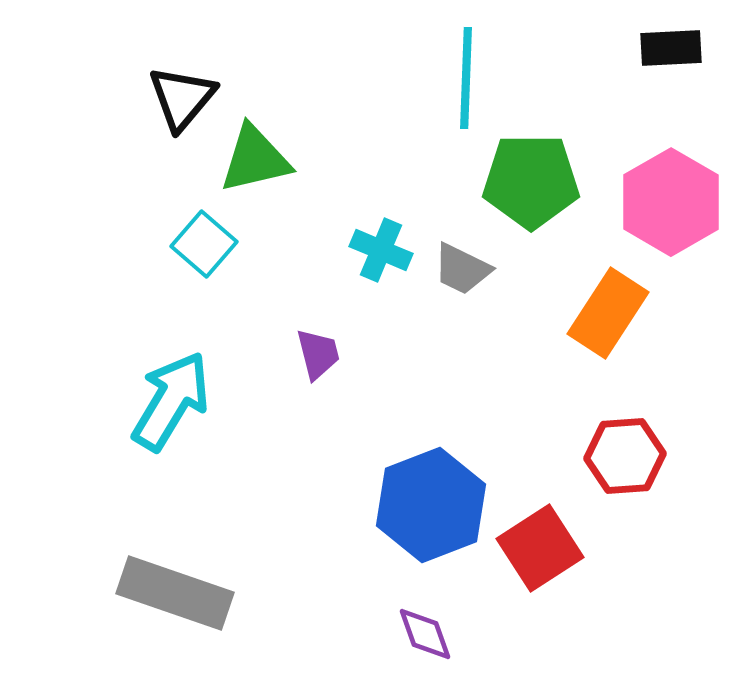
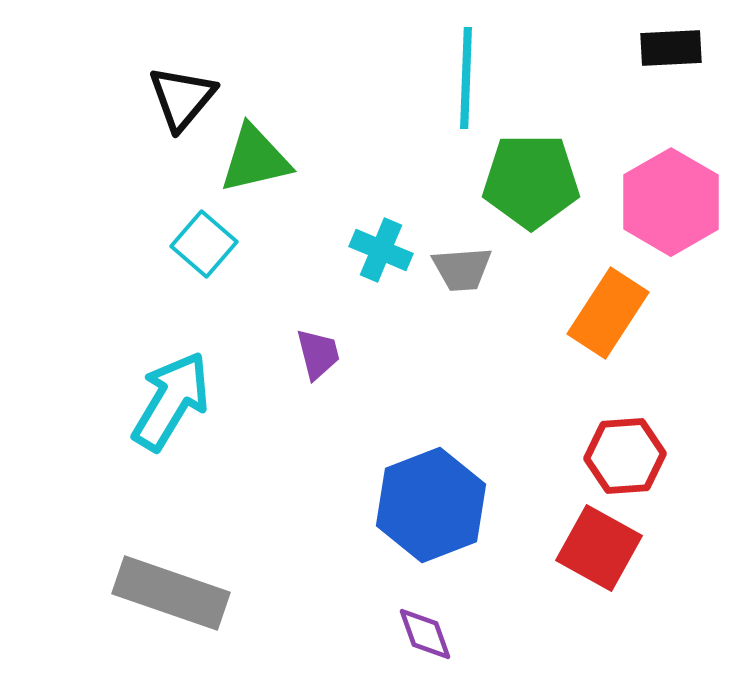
gray trapezoid: rotated 30 degrees counterclockwise
red square: moved 59 px right; rotated 28 degrees counterclockwise
gray rectangle: moved 4 px left
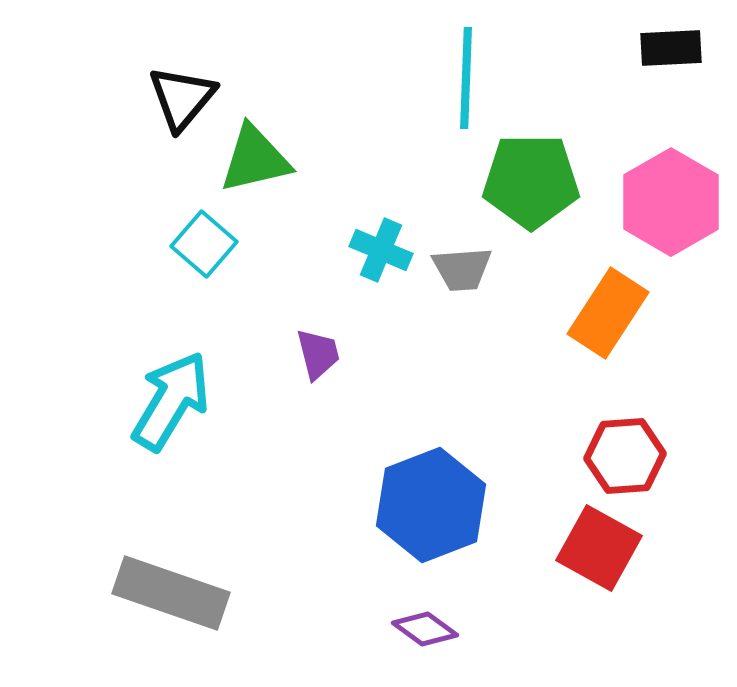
purple diamond: moved 5 px up; rotated 34 degrees counterclockwise
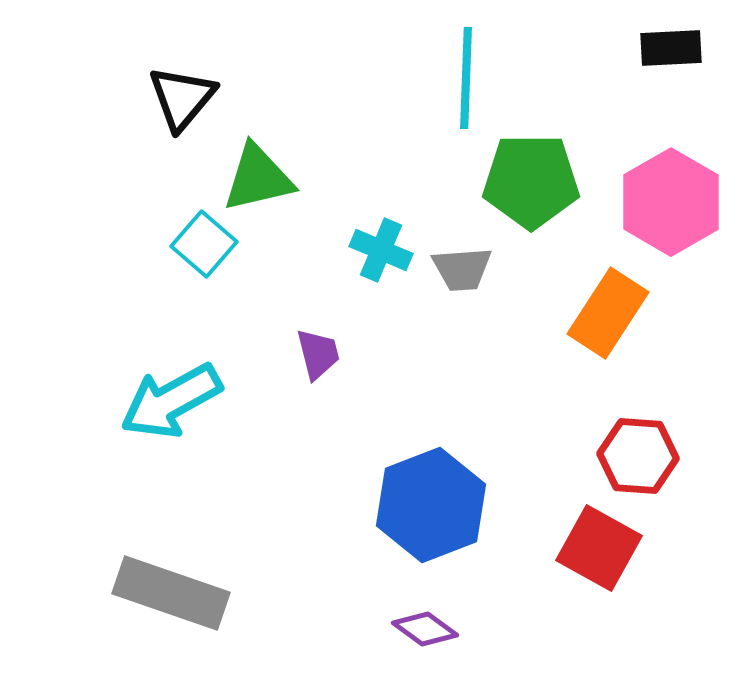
green triangle: moved 3 px right, 19 px down
cyan arrow: rotated 150 degrees counterclockwise
red hexagon: moved 13 px right; rotated 8 degrees clockwise
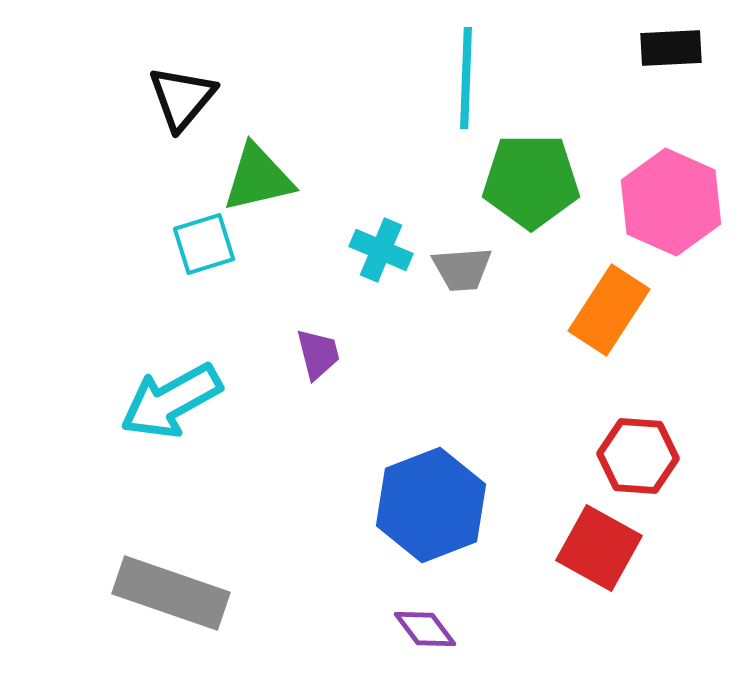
pink hexagon: rotated 6 degrees counterclockwise
cyan square: rotated 32 degrees clockwise
orange rectangle: moved 1 px right, 3 px up
purple diamond: rotated 16 degrees clockwise
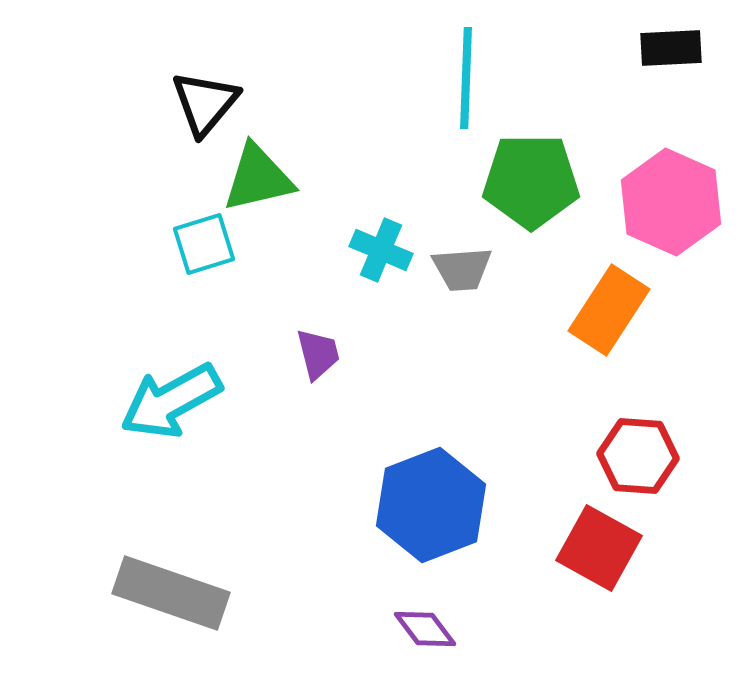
black triangle: moved 23 px right, 5 px down
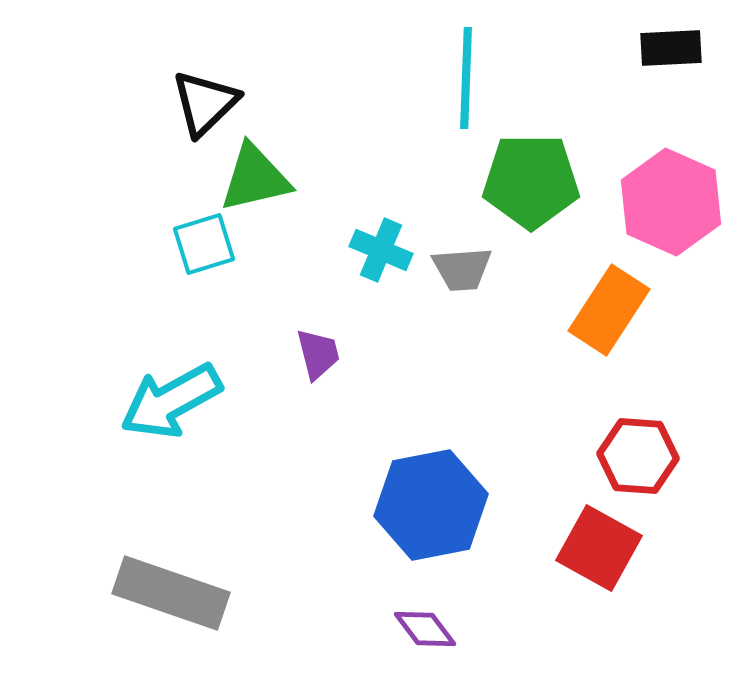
black triangle: rotated 6 degrees clockwise
green triangle: moved 3 px left
blue hexagon: rotated 10 degrees clockwise
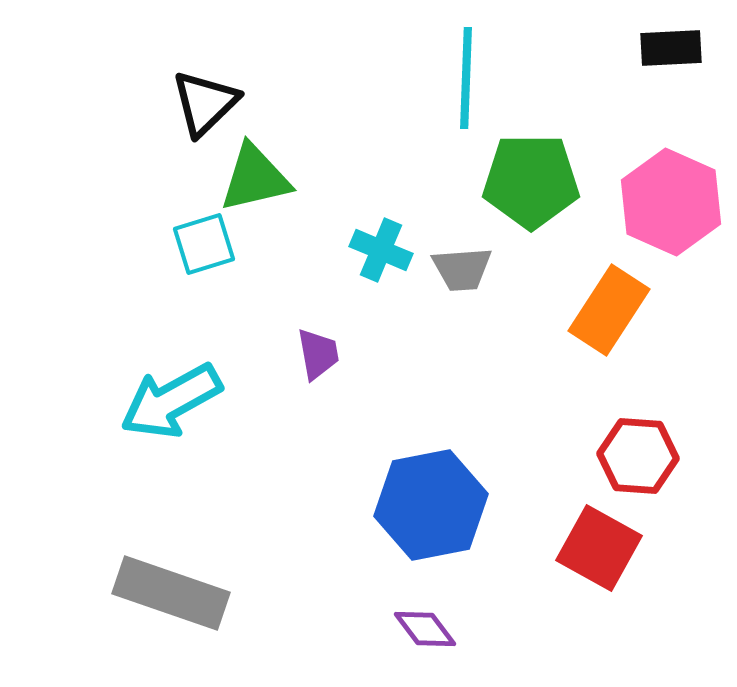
purple trapezoid: rotated 4 degrees clockwise
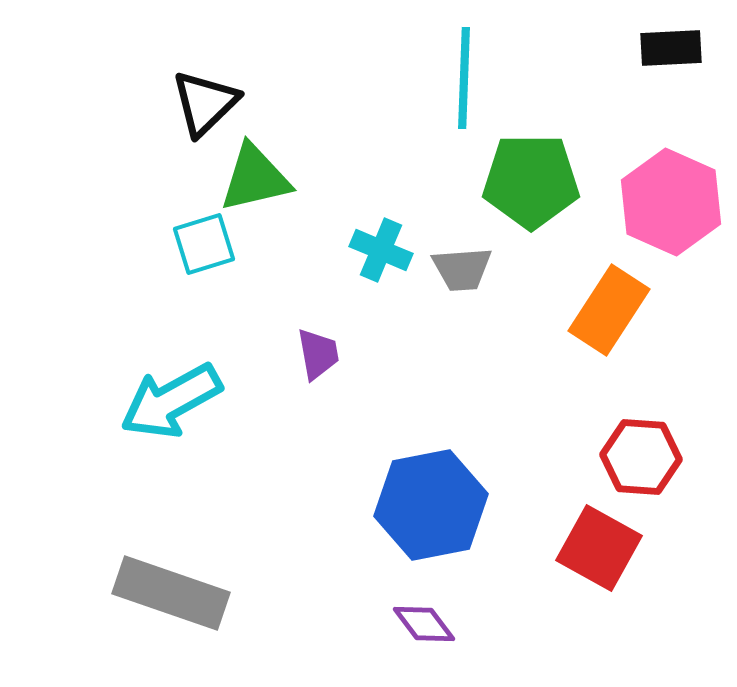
cyan line: moved 2 px left
red hexagon: moved 3 px right, 1 px down
purple diamond: moved 1 px left, 5 px up
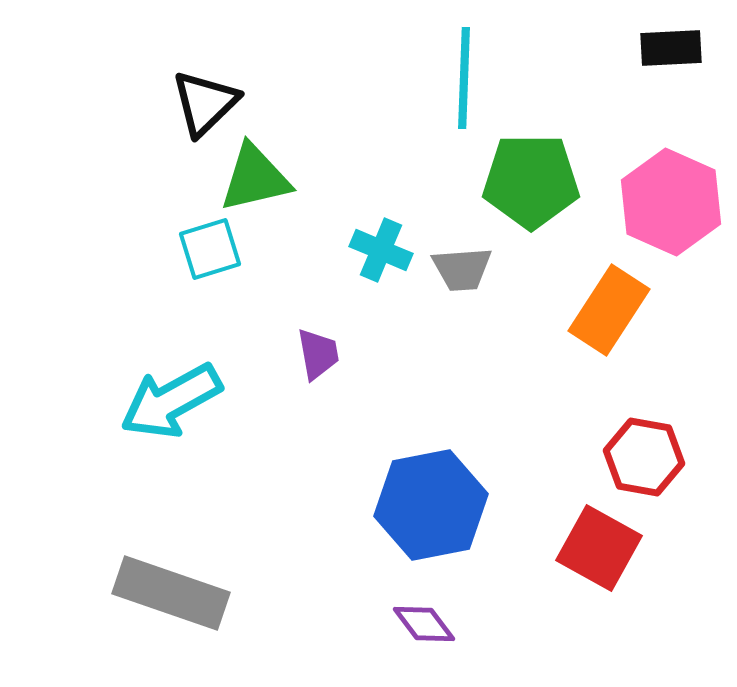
cyan square: moved 6 px right, 5 px down
red hexagon: moved 3 px right; rotated 6 degrees clockwise
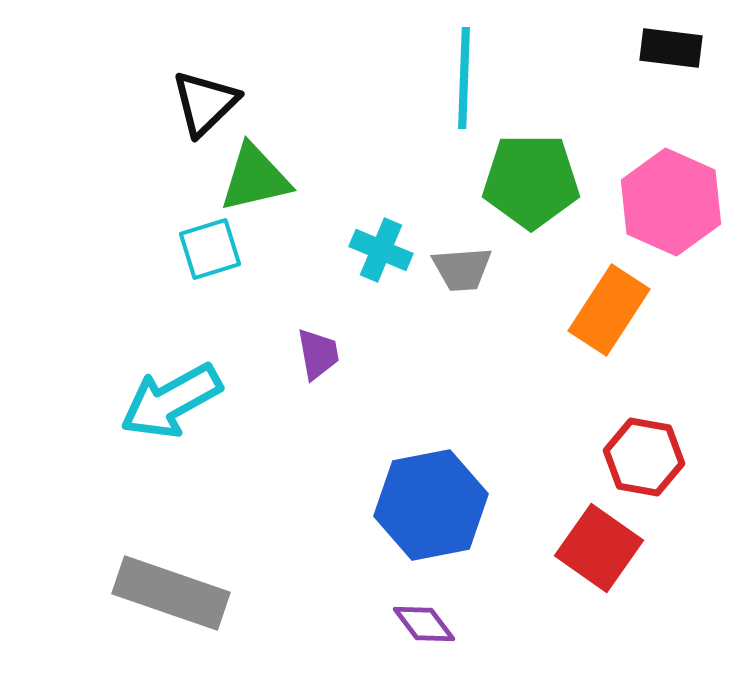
black rectangle: rotated 10 degrees clockwise
red square: rotated 6 degrees clockwise
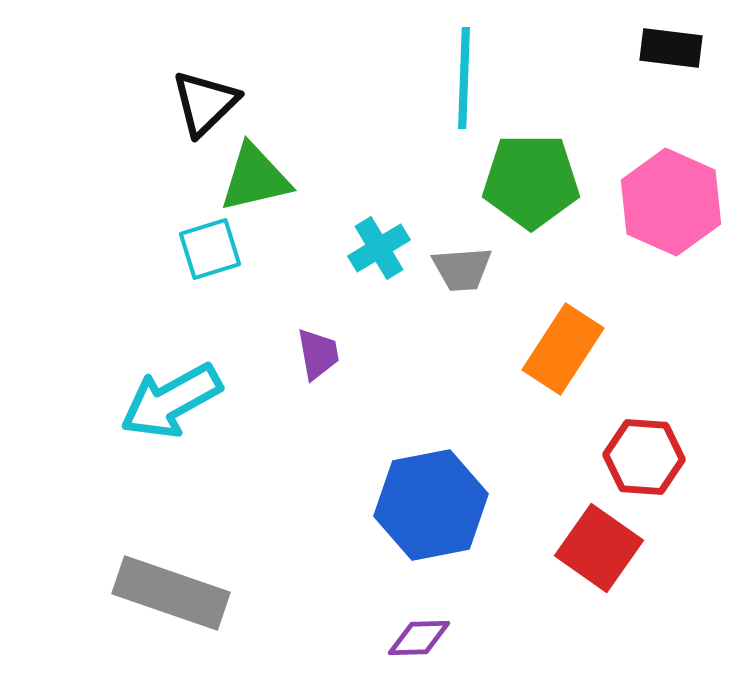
cyan cross: moved 2 px left, 2 px up; rotated 36 degrees clockwise
orange rectangle: moved 46 px left, 39 px down
red hexagon: rotated 6 degrees counterclockwise
purple diamond: moved 5 px left, 14 px down; rotated 54 degrees counterclockwise
